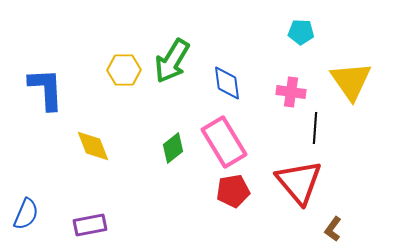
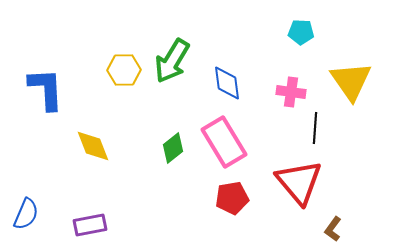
red pentagon: moved 1 px left, 7 px down
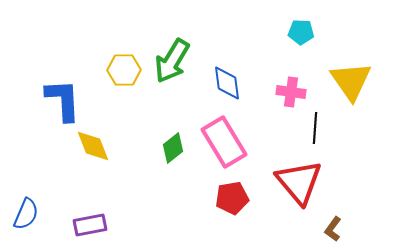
blue L-shape: moved 17 px right, 11 px down
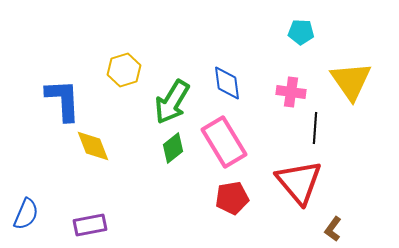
green arrow: moved 41 px down
yellow hexagon: rotated 16 degrees counterclockwise
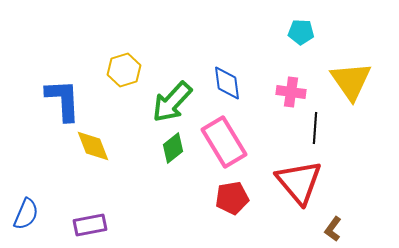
green arrow: rotated 12 degrees clockwise
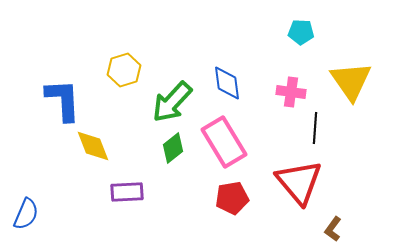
purple rectangle: moved 37 px right, 33 px up; rotated 8 degrees clockwise
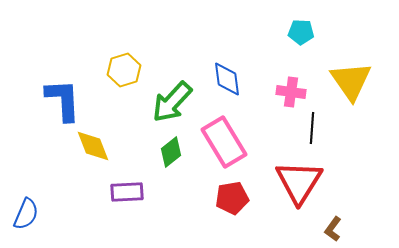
blue diamond: moved 4 px up
black line: moved 3 px left
green diamond: moved 2 px left, 4 px down
red triangle: rotated 12 degrees clockwise
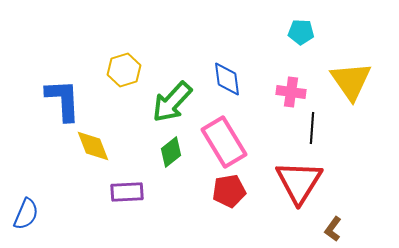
red pentagon: moved 3 px left, 7 px up
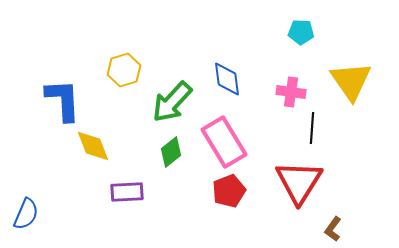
red pentagon: rotated 12 degrees counterclockwise
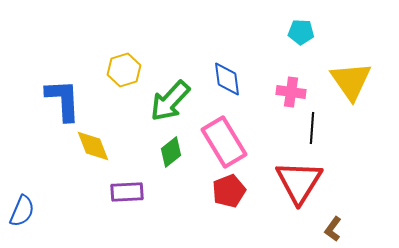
green arrow: moved 2 px left, 1 px up
blue semicircle: moved 4 px left, 3 px up
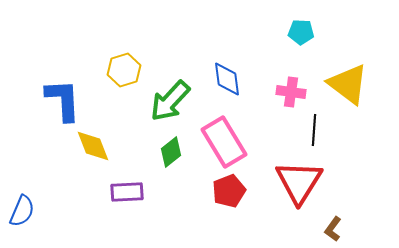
yellow triangle: moved 3 px left, 3 px down; rotated 18 degrees counterclockwise
black line: moved 2 px right, 2 px down
